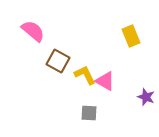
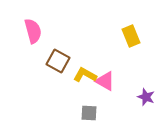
pink semicircle: rotated 35 degrees clockwise
yellow L-shape: rotated 35 degrees counterclockwise
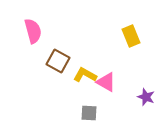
pink triangle: moved 1 px right, 1 px down
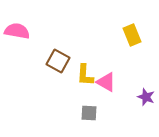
pink semicircle: moved 16 px left; rotated 65 degrees counterclockwise
yellow rectangle: moved 1 px right, 1 px up
yellow L-shape: rotated 115 degrees counterclockwise
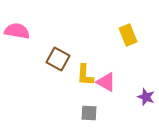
yellow rectangle: moved 4 px left
brown square: moved 2 px up
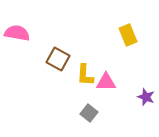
pink semicircle: moved 2 px down
pink triangle: rotated 30 degrees counterclockwise
gray square: rotated 36 degrees clockwise
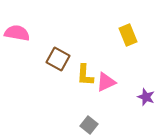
pink triangle: rotated 25 degrees counterclockwise
gray square: moved 12 px down
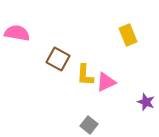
purple star: moved 5 px down
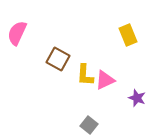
pink semicircle: rotated 75 degrees counterclockwise
pink triangle: moved 1 px left, 2 px up
purple star: moved 9 px left, 4 px up
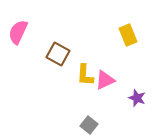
pink semicircle: moved 1 px right, 1 px up
brown square: moved 5 px up
